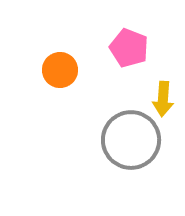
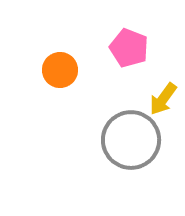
yellow arrow: rotated 32 degrees clockwise
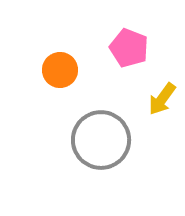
yellow arrow: moved 1 px left
gray circle: moved 30 px left
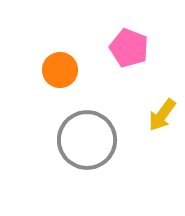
yellow arrow: moved 16 px down
gray circle: moved 14 px left
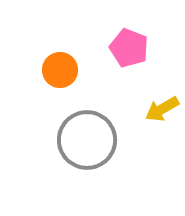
yellow arrow: moved 6 px up; rotated 24 degrees clockwise
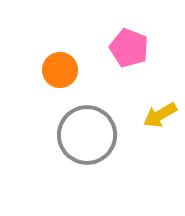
yellow arrow: moved 2 px left, 6 px down
gray circle: moved 5 px up
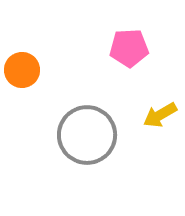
pink pentagon: rotated 24 degrees counterclockwise
orange circle: moved 38 px left
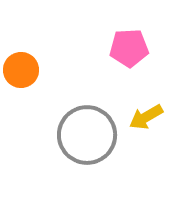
orange circle: moved 1 px left
yellow arrow: moved 14 px left, 2 px down
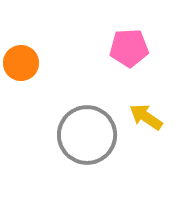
orange circle: moved 7 px up
yellow arrow: rotated 64 degrees clockwise
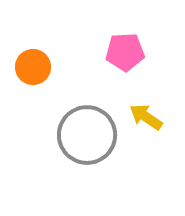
pink pentagon: moved 4 px left, 4 px down
orange circle: moved 12 px right, 4 px down
